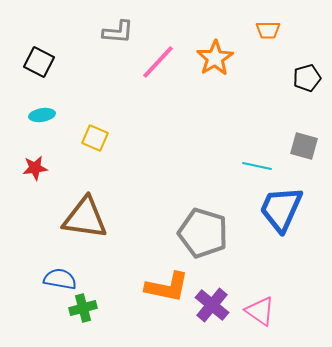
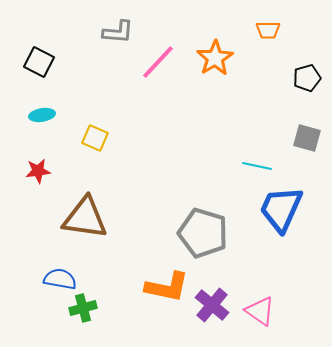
gray square: moved 3 px right, 8 px up
red star: moved 3 px right, 3 px down
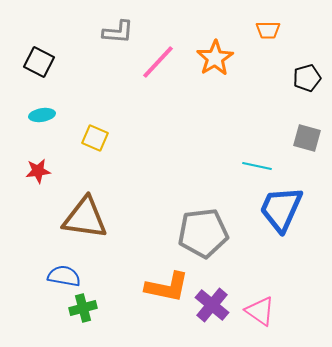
gray pentagon: rotated 24 degrees counterclockwise
blue semicircle: moved 4 px right, 3 px up
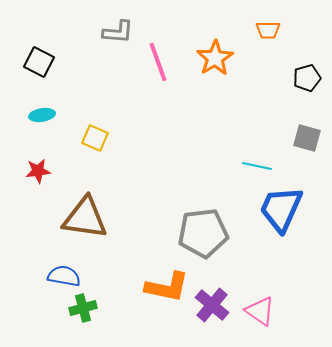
pink line: rotated 63 degrees counterclockwise
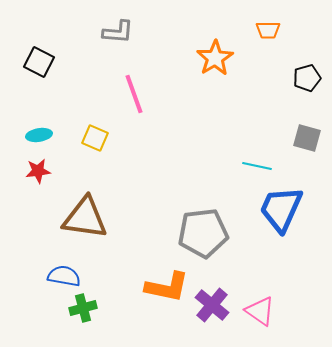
pink line: moved 24 px left, 32 px down
cyan ellipse: moved 3 px left, 20 px down
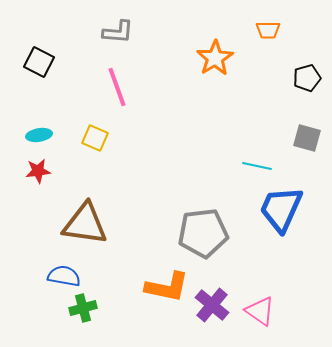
pink line: moved 17 px left, 7 px up
brown triangle: moved 6 px down
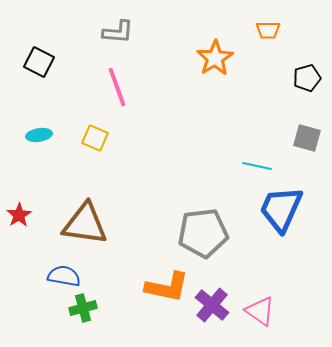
red star: moved 19 px left, 44 px down; rotated 25 degrees counterclockwise
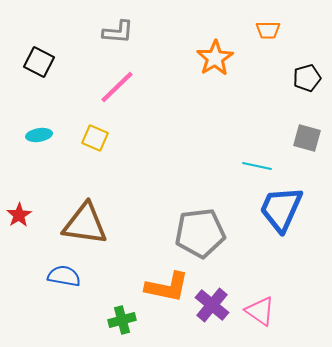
pink line: rotated 66 degrees clockwise
gray pentagon: moved 3 px left
green cross: moved 39 px right, 12 px down
